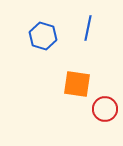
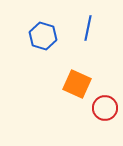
orange square: rotated 16 degrees clockwise
red circle: moved 1 px up
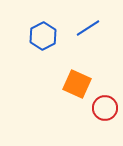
blue line: rotated 45 degrees clockwise
blue hexagon: rotated 16 degrees clockwise
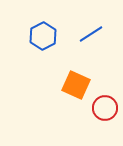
blue line: moved 3 px right, 6 px down
orange square: moved 1 px left, 1 px down
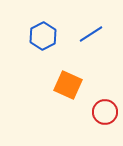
orange square: moved 8 px left
red circle: moved 4 px down
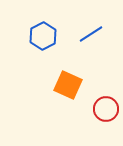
red circle: moved 1 px right, 3 px up
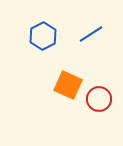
red circle: moved 7 px left, 10 px up
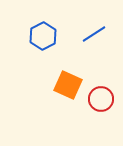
blue line: moved 3 px right
red circle: moved 2 px right
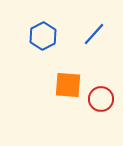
blue line: rotated 15 degrees counterclockwise
orange square: rotated 20 degrees counterclockwise
